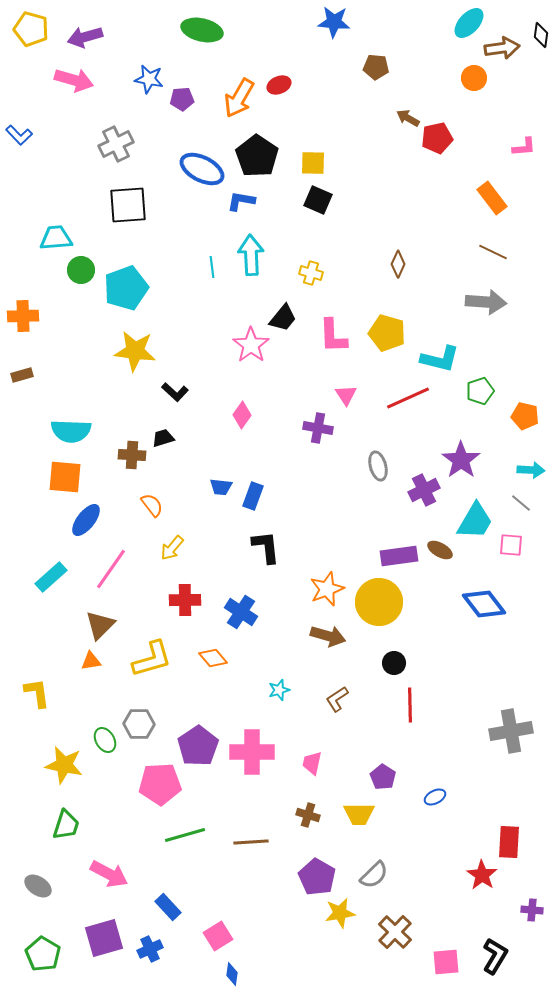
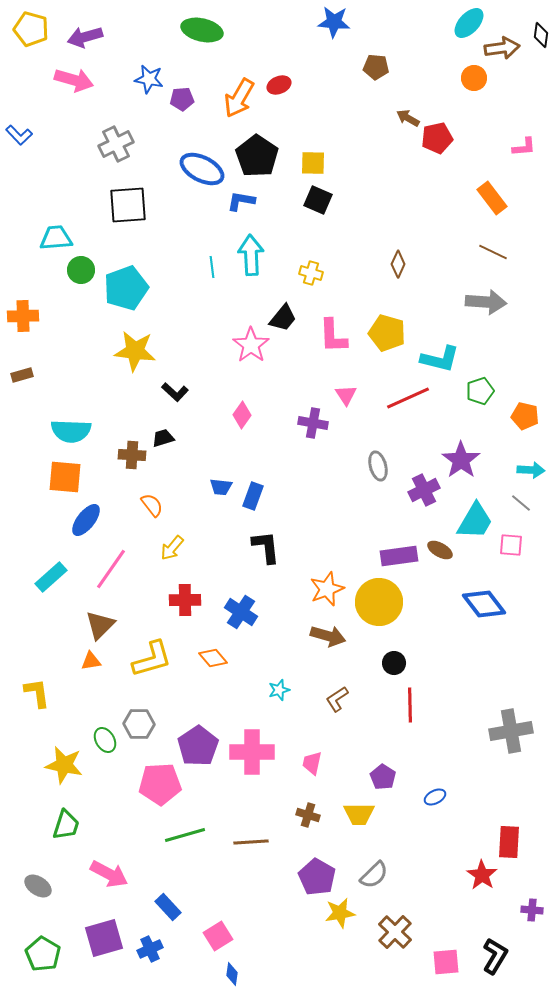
purple cross at (318, 428): moved 5 px left, 5 px up
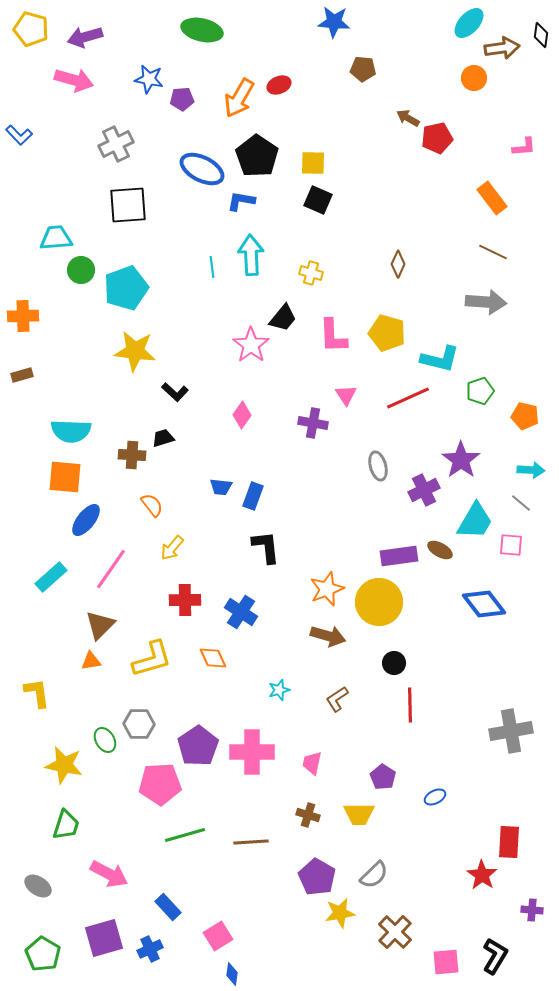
brown pentagon at (376, 67): moved 13 px left, 2 px down
orange diamond at (213, 658): rotated 16 degrees clockwise
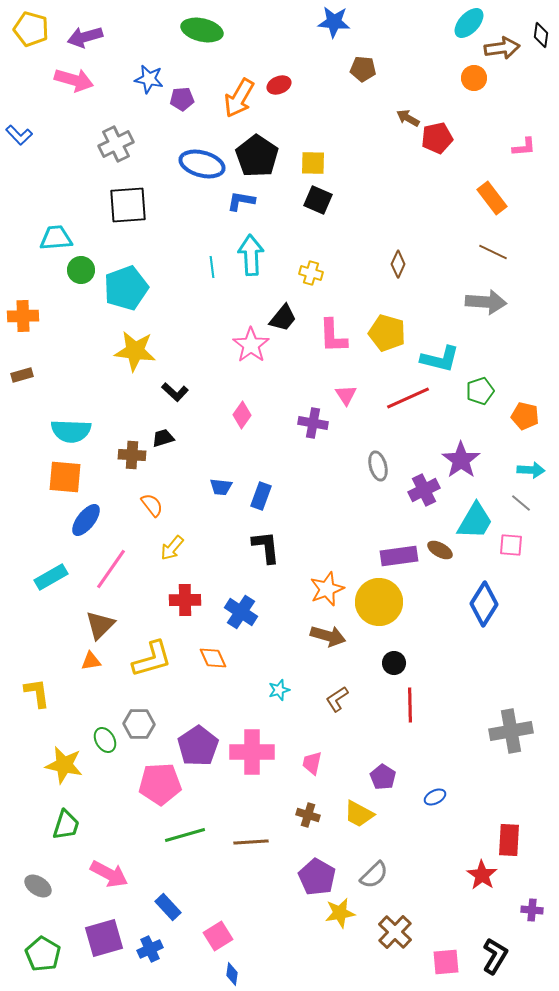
blue ellipse at (202, 169): moved 5 px up; rotated 12 degrees counterclockwise
blue rectangle at (253, 496): moved 8 px right
cyan rectangle at (51, 577): rotated 12 degrees clockwise
blue diamond at (484, 604): rotated 69 degrees clockwise
yellow trapezoid at (359, 814): rotated 28 degrees clockwise
red rectangle at (509, 842): moved 2 px up
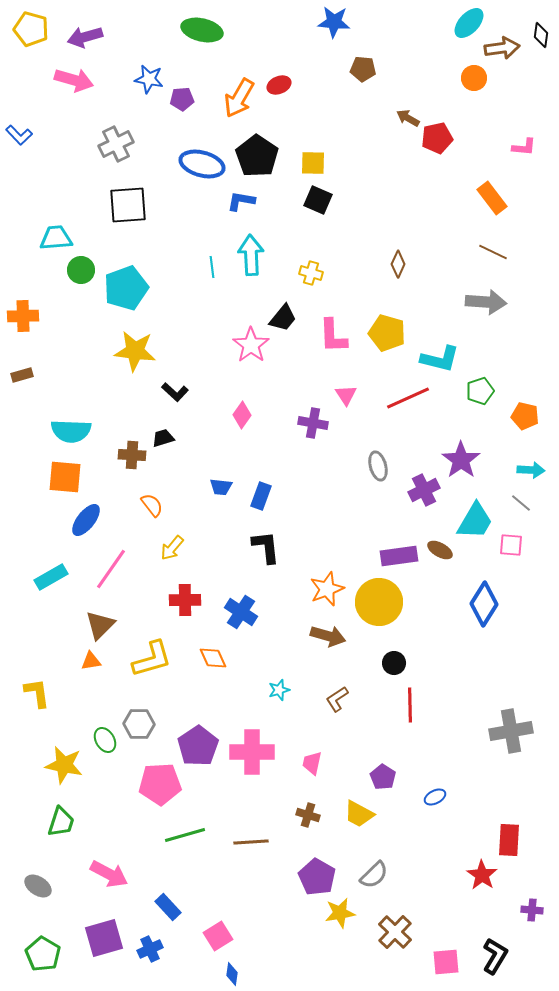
pink L-shape at (524, 147): rotated 10 degrees clockwise
green trapezoid at (66, 825): moved 5 px left, 3 px up
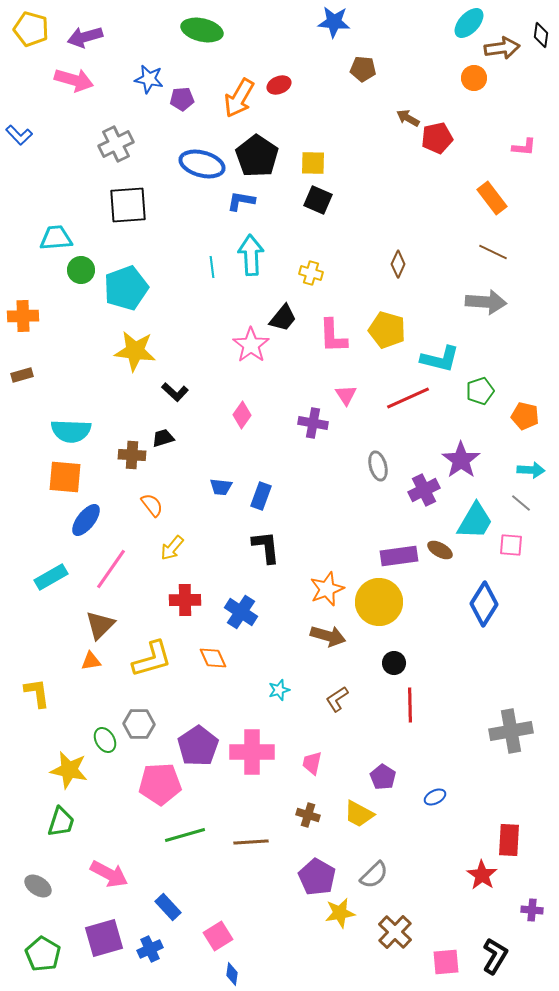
yellow pentagon at (387, 333): moved 3 px up
yellow star at (64, 765): moved 5 px right, 5 px down
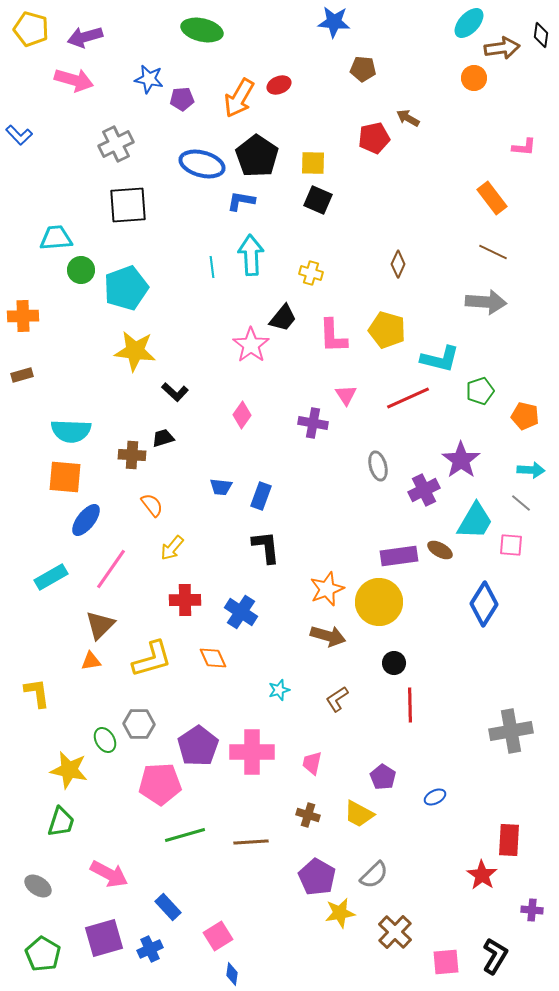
red pentagon at (437, 138): moved 63 px left
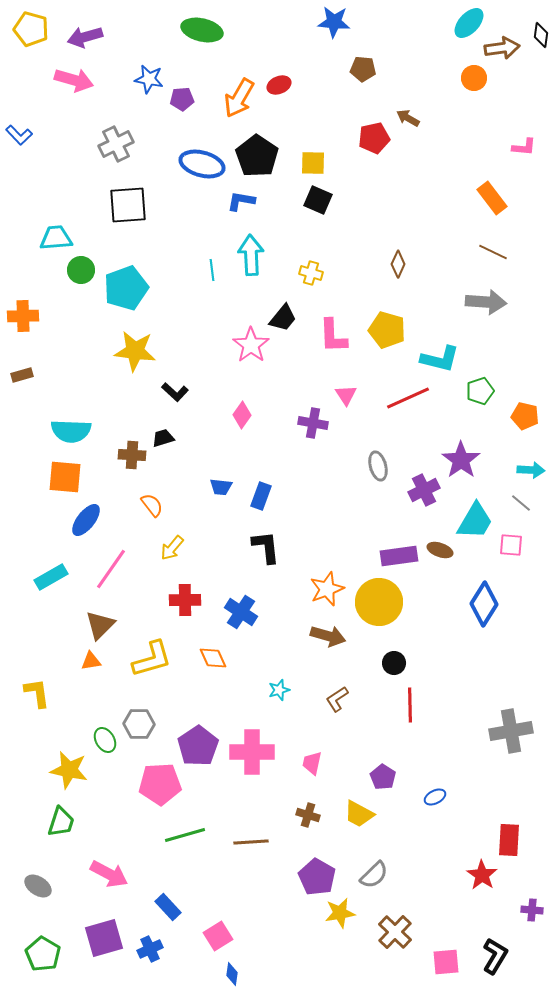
cyan line at (212, 267): moved 3 px down
brown ellipse at (440, 550): rotated 10 degrees counterclockwise
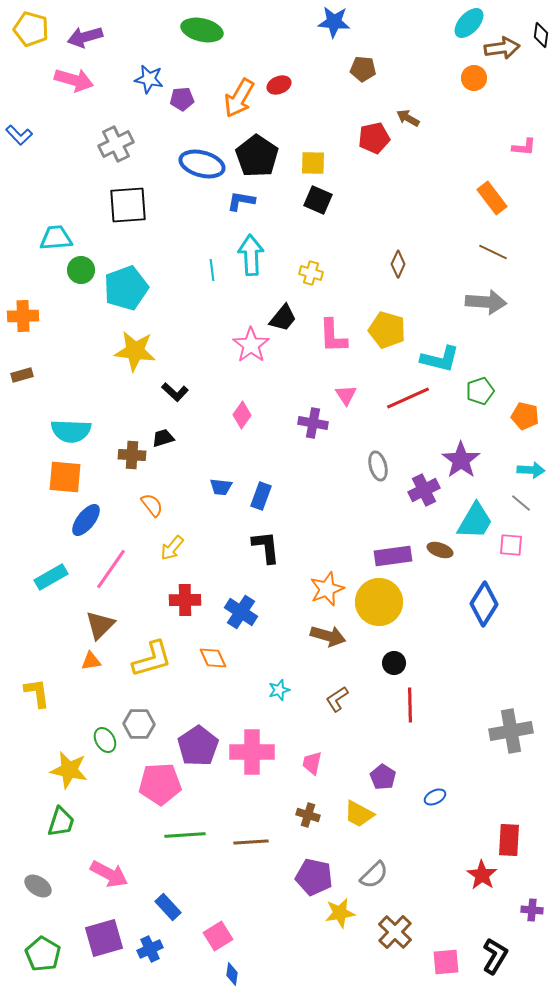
purple rectangle at (399, 556): moved 6 px left
green line at (185, 835): rotated 12 degrees clockwise
purple pentagon at (317, 877): moved 3 px left; rotated 18 degrees counterclockwise
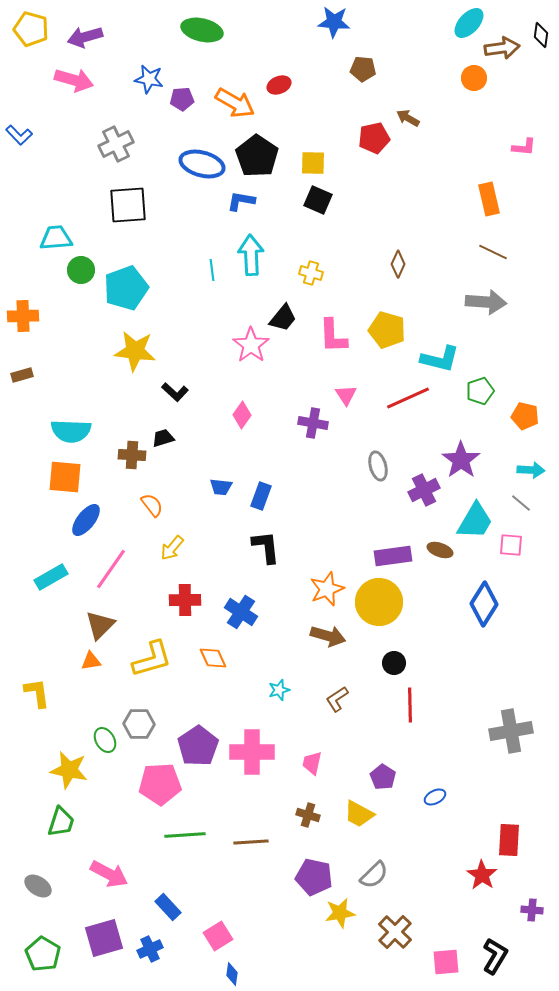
orange arrow at (239, 98): moved 4 px left, 5 px down; rotated 90 degrees counterclockwise
orange rectangle at (492, 198): moved 3 px left, 1 px down; rotated 24 degrees clockwise
